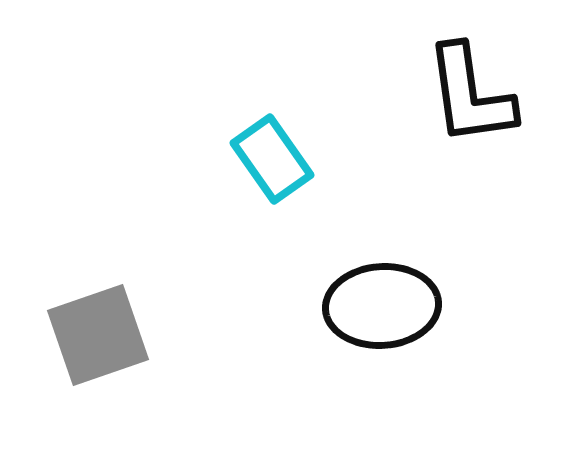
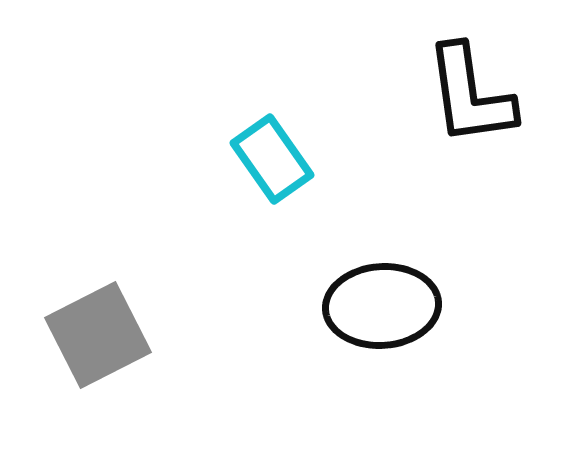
gray square: rotated 8 degrees counterclockwise
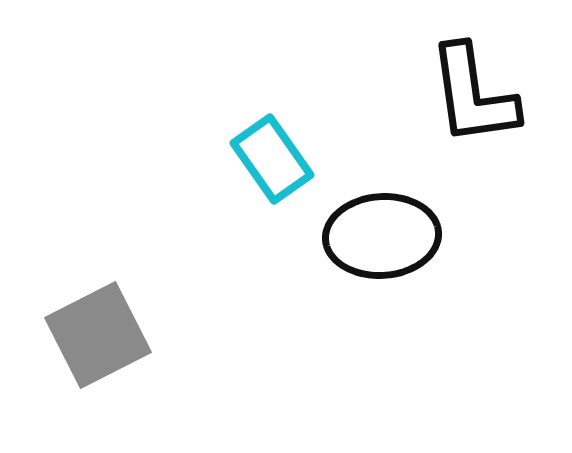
black L-shape: moved 3 px right
black ellipse: moved 70 px up
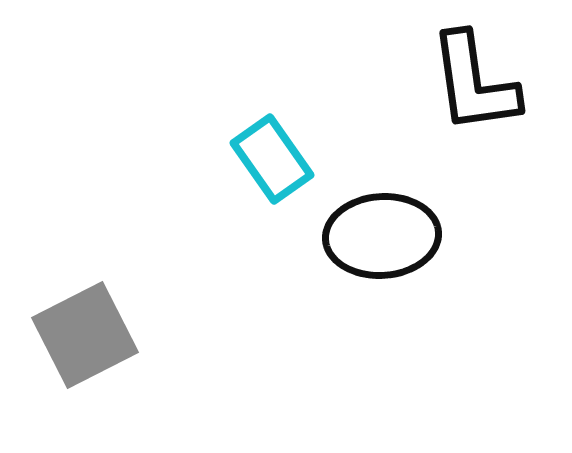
black L-shape: moved 1 px right, 12 px up
gray square: moved 13 px left
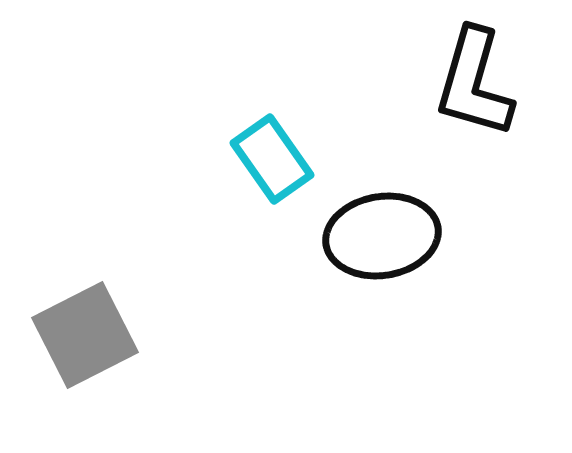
black L-shape: rotated 24 degrees clockwise
black ellipse: rotated 5 degrees counterclockwise
